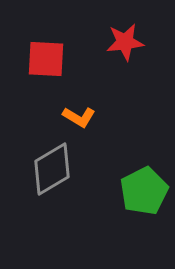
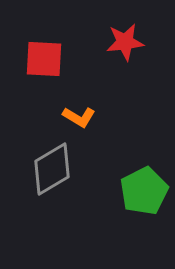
red square: moved 2 px left
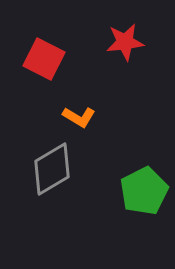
red square: rotated 24 degrees clockwise
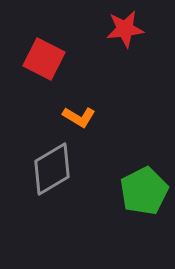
red star: moved 13 px up
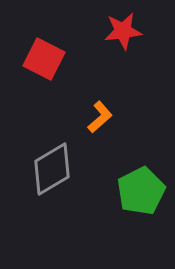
red star: moved 2 px left, 2 px down
orange L-shape: moved 21 px right; rotated 72 degrees counterclockwise
green pentagon: moved 3 px left
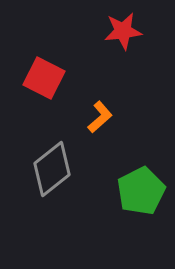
red square: moved 19 px down
gray diamond: rotated 8 degrees counterclockwise
